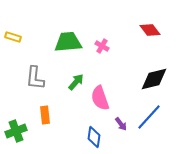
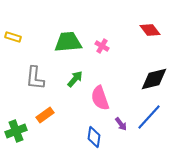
green arrow: moved 1 px left, 3 px up
orange rectangle: rotated 60 degrees clockwise
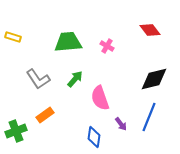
pink cross: moved 5 px right
gray L-shape: moved 3 px right, 1 px down; rotated 40 degrees counterclockwise
blue line: rotated 20 degrees counterclockwise
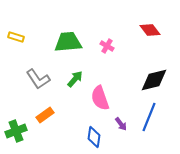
yellow rectangle: moved 3 px right
black diamond: moved 1 px down
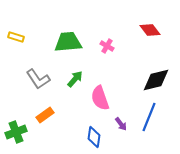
black diamond: moved 2 px right
green cross: moved 1 px down
